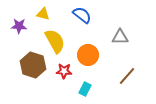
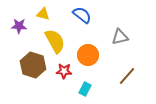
gray triangle: rotated 12 degrees counterclockwise
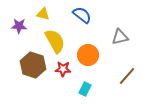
red star: moved 1 px left, 2 px up
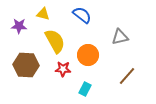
brown hexagon: moved 7 px left; rotated 15 degrees counterclockwise
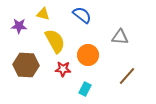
gray triangle: rotated 18 degrees clockwise
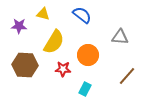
yellow semicircle: moved 1 px left, 1 px down; rotated 60 degrees clockwise
brown hexagon: moved 1 px left
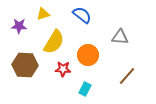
yellow triangle: rotated 32 degrees counterclockwise
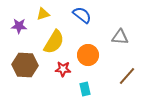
cyan rectangle: rotated 40 degrees counterclockwise
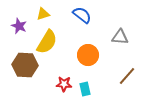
purple star: rotated 21 degrees clockwise
yellow semicircle: moved 7 px left
red star: moved 1 px right, 15 px down
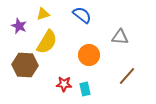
orange circle: moved 1 px right
